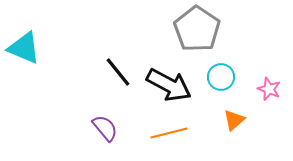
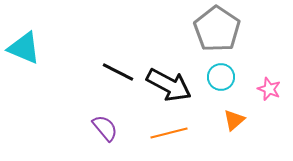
gray pentagon: moved 20 px right
black line: rotated 24 degrees counterclockwise
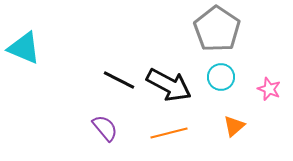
black line: moved 1 px right, 8 px down
orange triangle: moved 6 px down
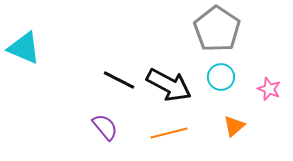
purple semicircle: moved 1 px up
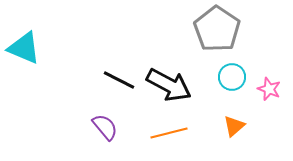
cyan circle: moved 11 px right
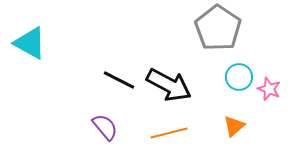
gray pentagon: moved 1 px right, 1 px up
cyan triangle: moved 6 px right, 5 px up; rotated 6 degrees clockwise
cyan circle: moved 7 px right
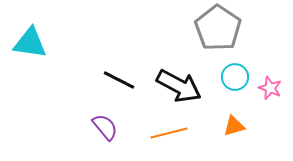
cyan triangle: rotated 21 degrees counterclockwise
cyan circle: moved 4 px left
black arrow: moved 10 px right, 1 px down
pink star: moved 1 px right, 1 px up
orange triangle: rotated 25 degrees clockwise
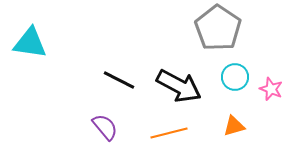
pink star: moved 1 px right, 1 px down
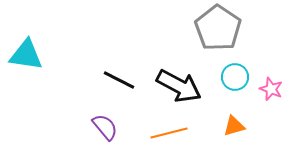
cyan triangle: moved 4 px left, 12 px down
